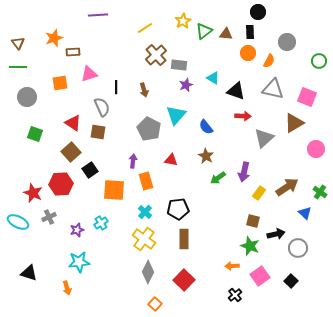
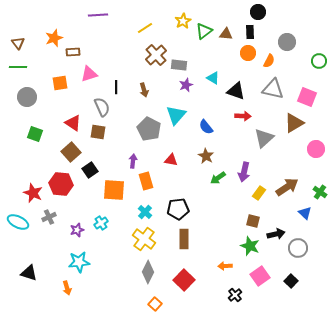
red hexagon at (61, 184): rotated 10 degrees clockwise
orange arrow at (232, 266): moved 7 px left
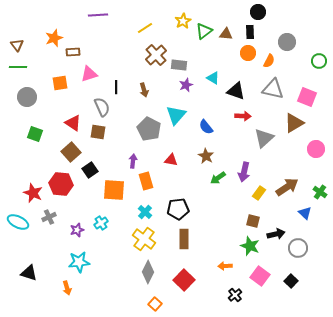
brown triangle at (18, 43): moved 1 px left, 2 px down
pink square at (260, 276): rotated 18 degrees counterclockwise
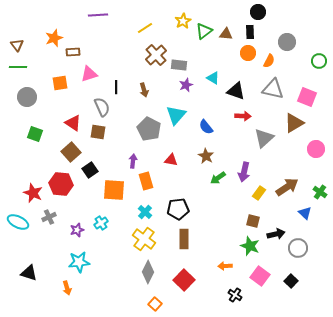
black cross at (235, 295): rotated 16 degrees counterclockwise
